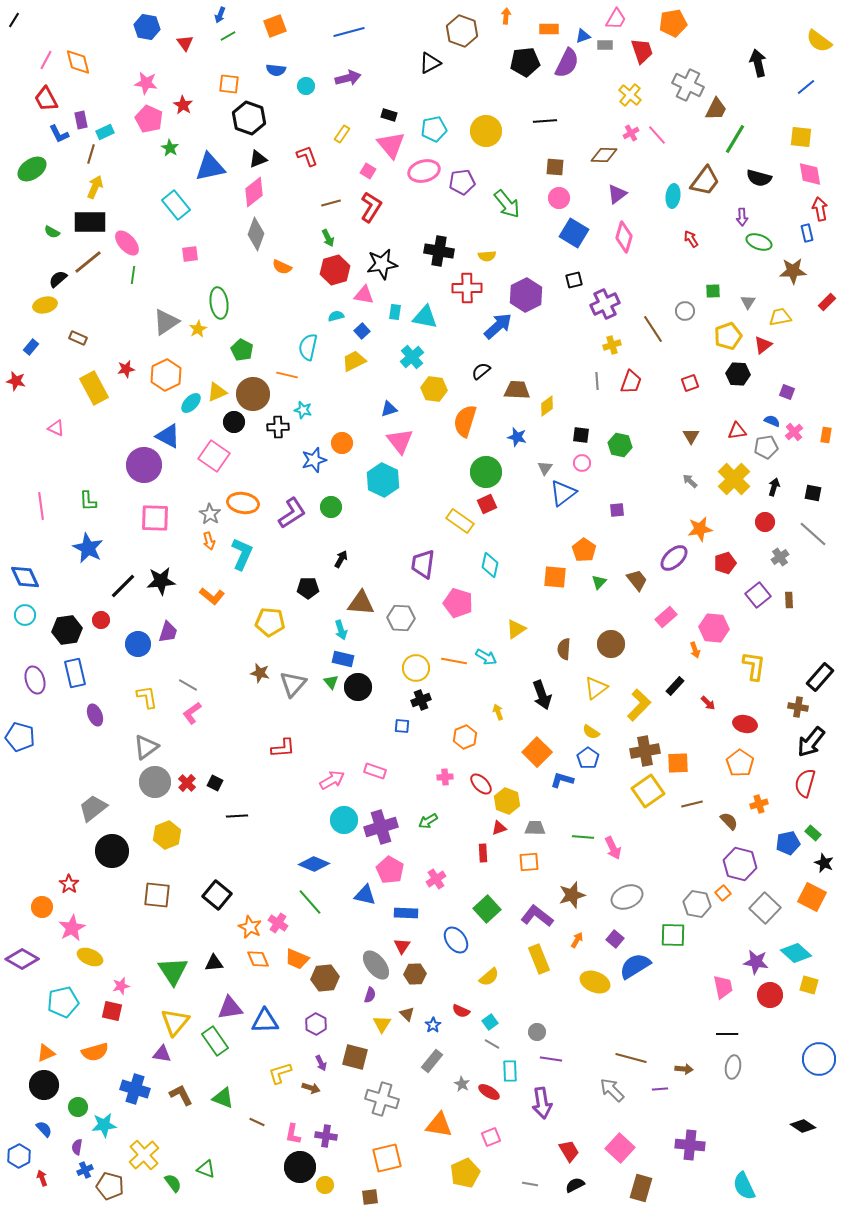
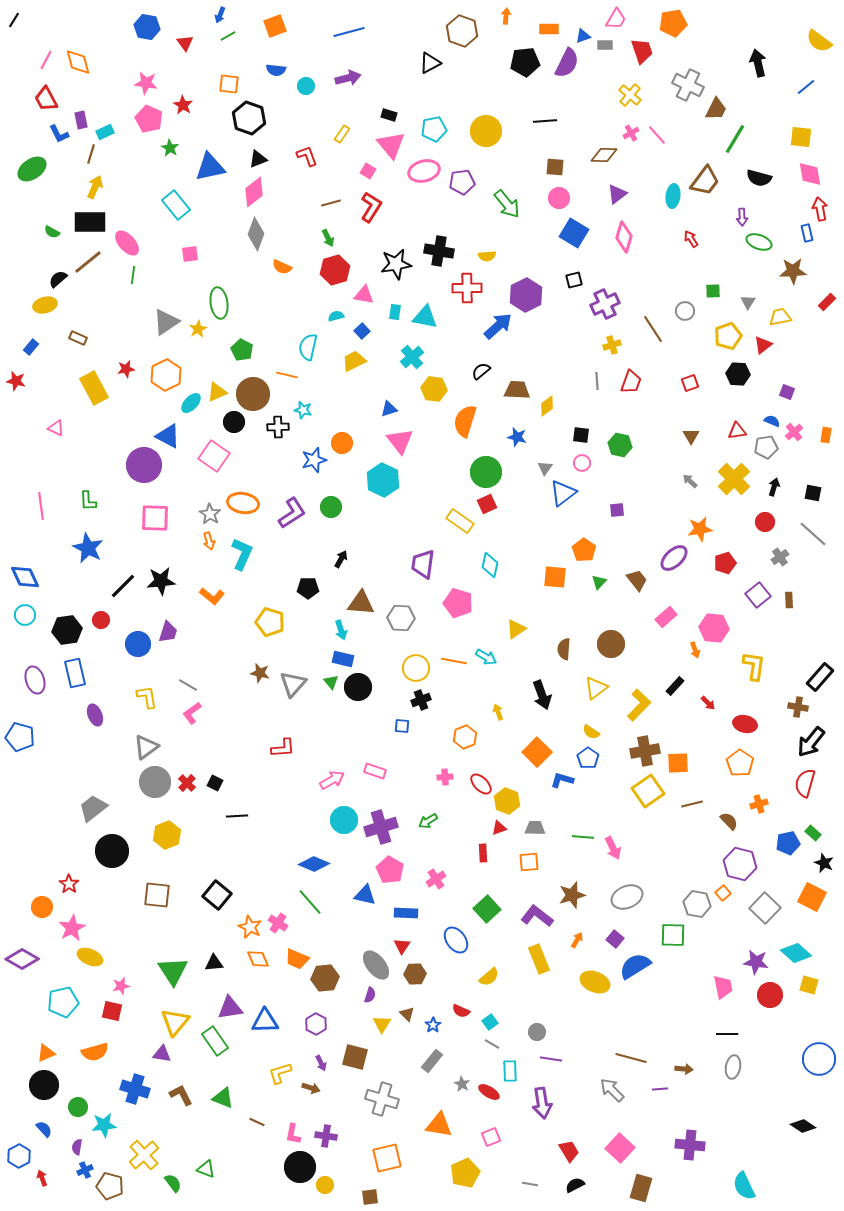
black star at (382, 264): moved 14 px right
yellow pentagon at (270, 622): rotated 12 degrees clockwise
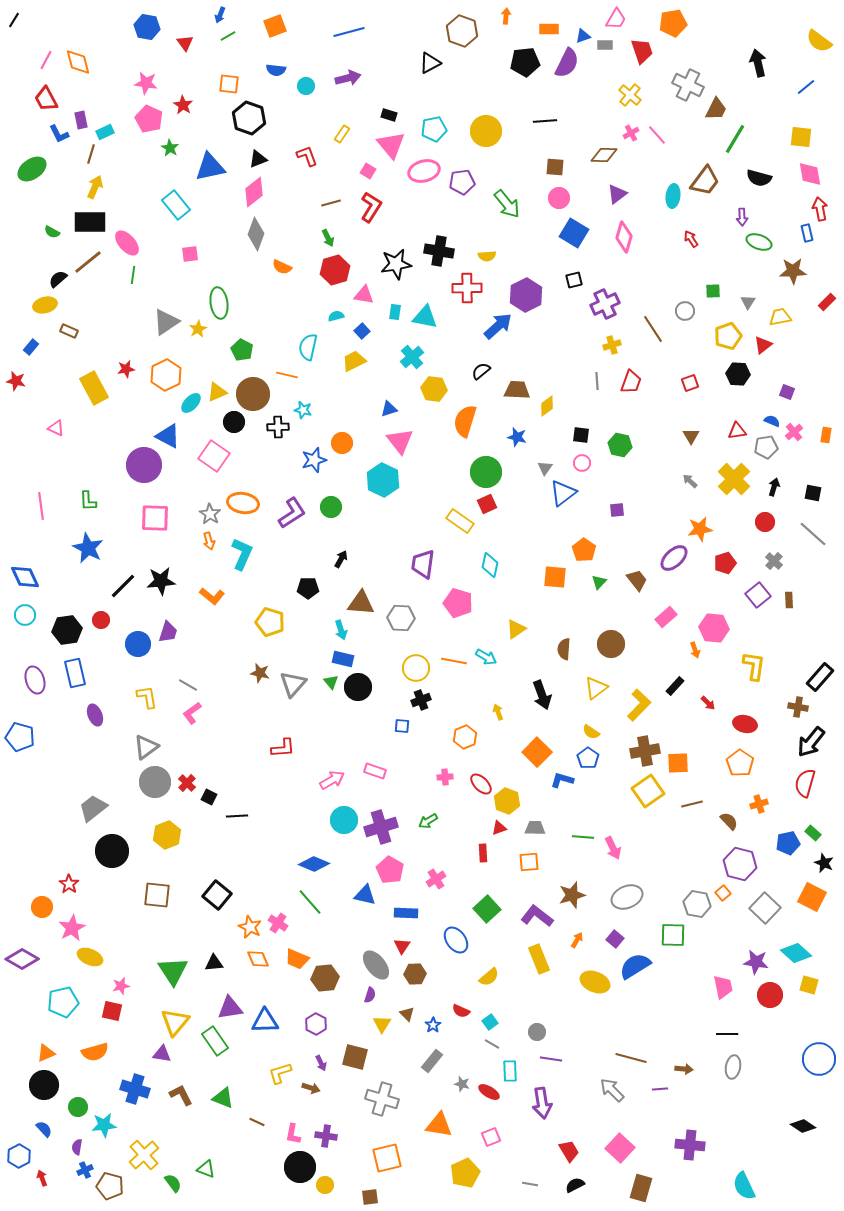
brown rectangle at (78, 338): moved 9 px left, 7 px up
gray cross at (780, 557): moved 6 px left, 4 px down; rotated 12 degrees counterclockwise
black square at (215, 783): moved 6 px left, 14 px down
gray star at (462, 1084): rotated 14 degrees counterclockwise
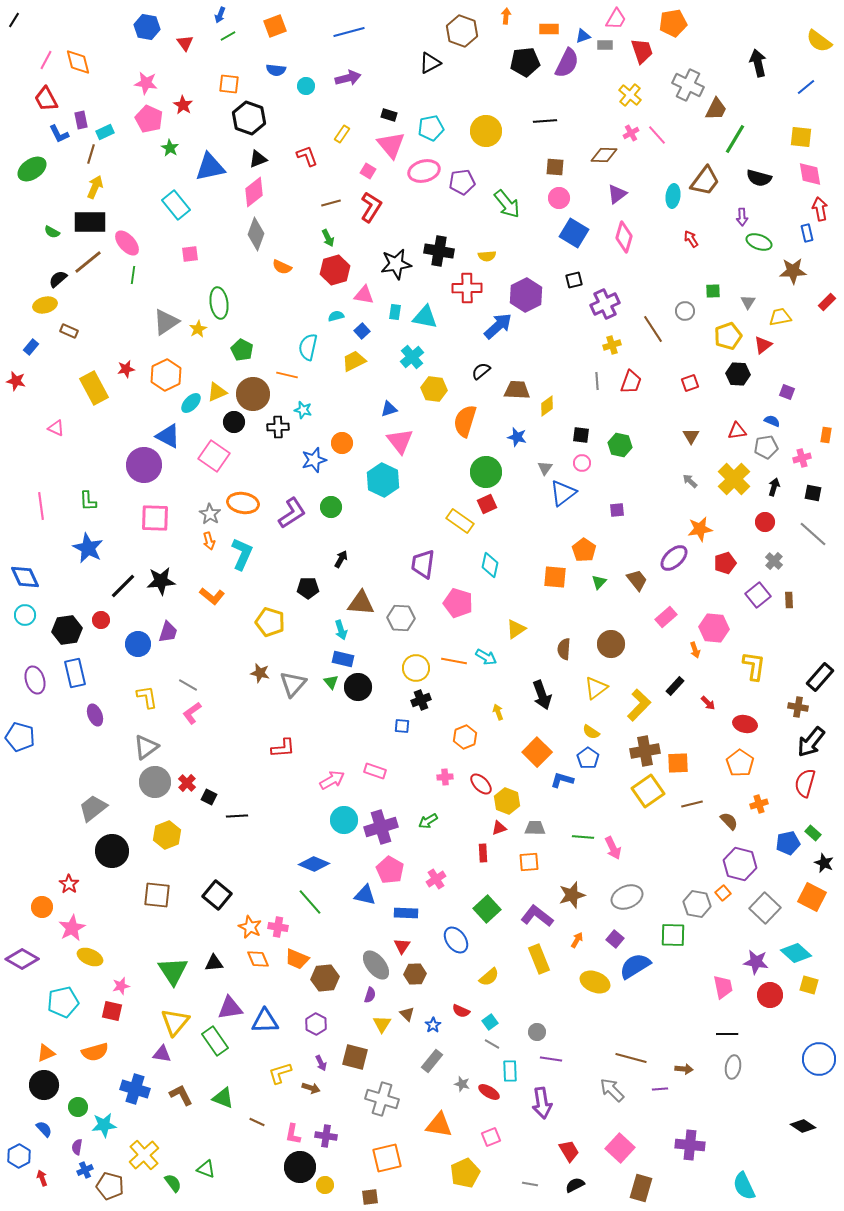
cyan pentagon at (434, 129): moved 3 px left, 1 px up
pink cross at (794, 432): moved 8 px right, 26 px down; rotated 24 degrees clockwise
pink cross at (278, 923): moved 4 px down; rotated 24 degrees counterclockwise
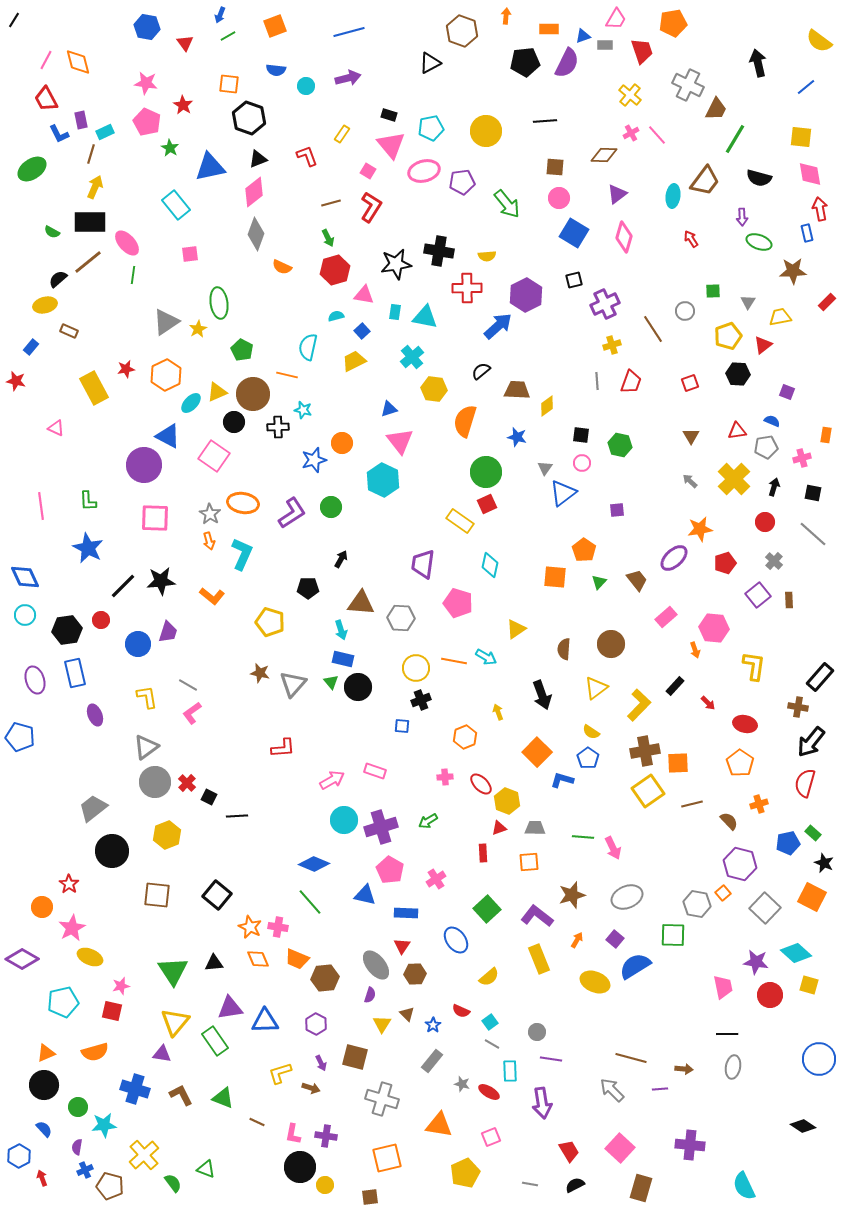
pink pentagon at (149, 119): moved 2 px left, 3 px down
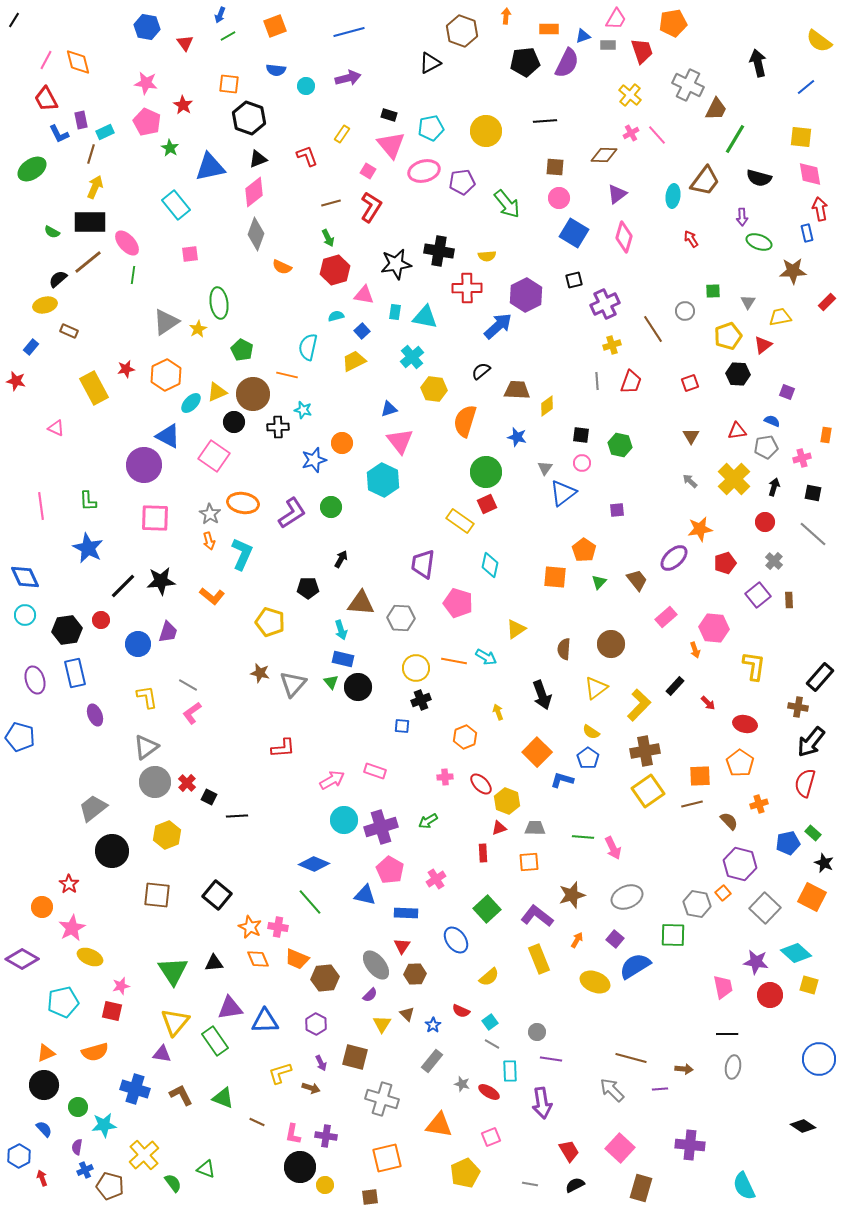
gray rectangle at (605, 45): moved 3 px right
orange square at (678, 763): moved 22 px right, 13 px down
purple semicircle at (370, 995): rotated 28 degrees clockwise
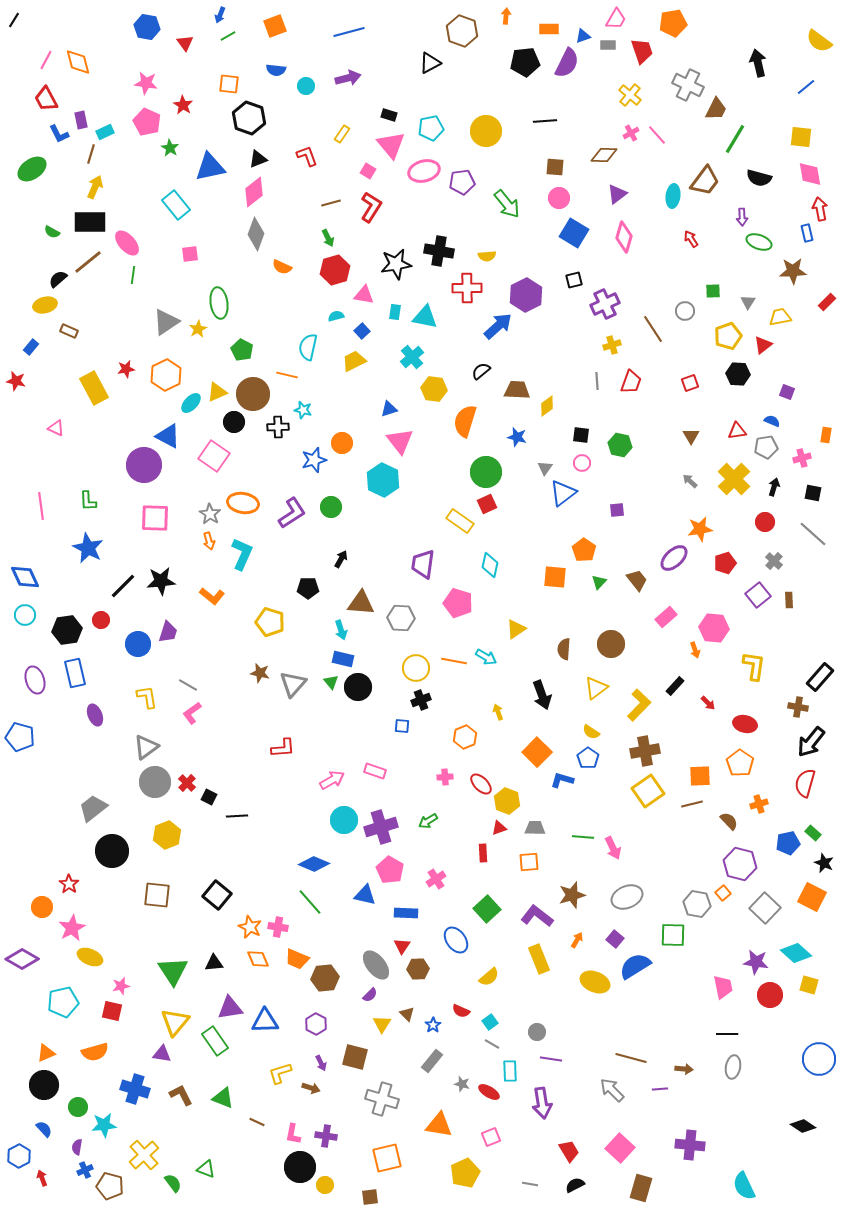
brown hexagon at (415, 974): moved 3 px right, 5 px up
